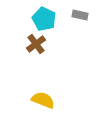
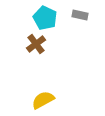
cyan pentagon: moved 1 px right, 1 px up
yellow semicircle: rotated 50 degrees counterclockwise
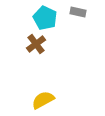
gray rectangle: moved 2 px left, 3 px up
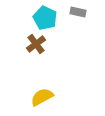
yellow semicircle: moved 1 px left, 3 px up
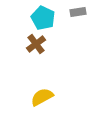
gray rectangle: rotated 21 degrees counterclockwise
cyan pentagon: moved 2 px left
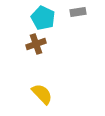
brown cross: rotated 18 degrees clockwise
yellow semicircle: moved 3 px up; rotated 75 degrees clockwise
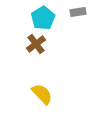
cyan pentagon: rotated 15 degrees clockwise
brown cross: rotated 18 degrees counterclockwise
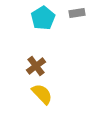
gray rectangle: moved 1 px left, 1 px down
brown cross: moved 22 px down
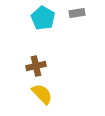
cyan pentagon: rotated 10 degrees counterclockwise
brown cross: rotated 24 degrees clockwise
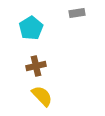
cyan pentagon: moved 12 px left, 10 px down; rotated 10 degrees clockwise
yellow semicircle: moved 2 px down
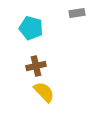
cyan pentagon: rotated 25 degrees counterclockwise
yellow semicircle: moved 2 px right, 4 px up
